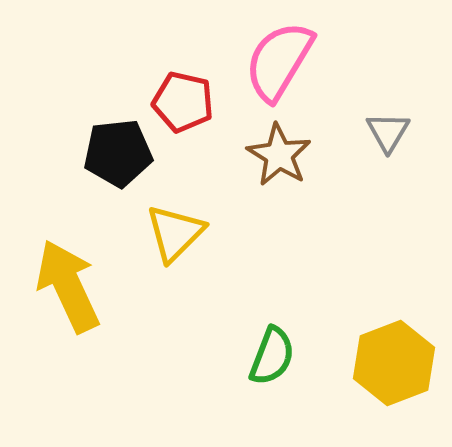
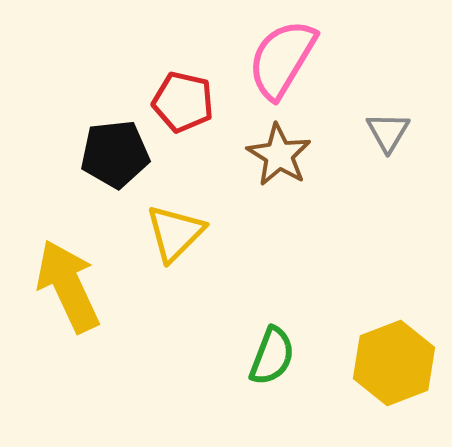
pink semicircle: moved 3 px right, 2 px up
black pentagon: moved 3 px left, 1 px down
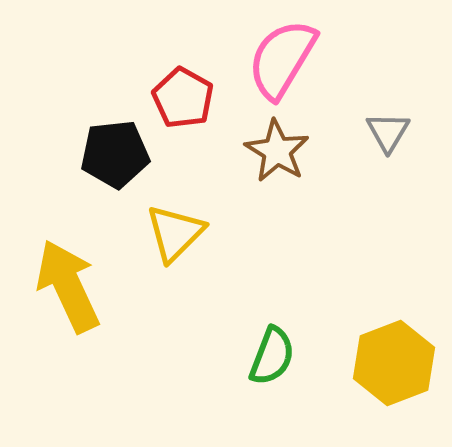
red pentagon: moved 4 px up; rotated 16 degrees clockwise
brown star: moved 2 px left, 4 px up
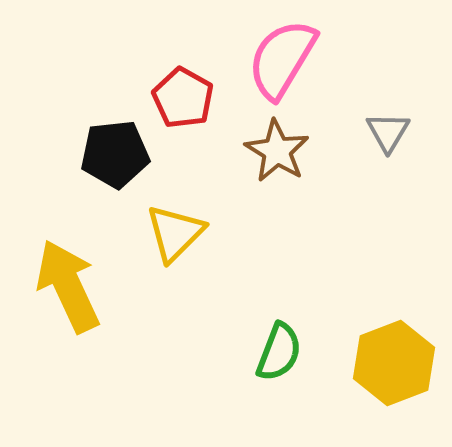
green semicircle: moved 7 px right, 4 px up
